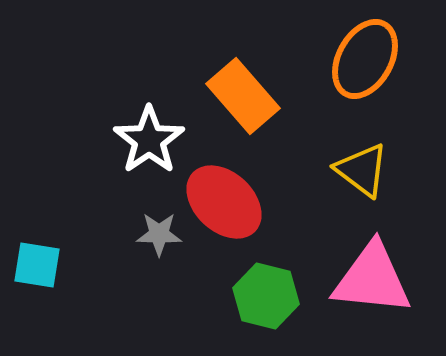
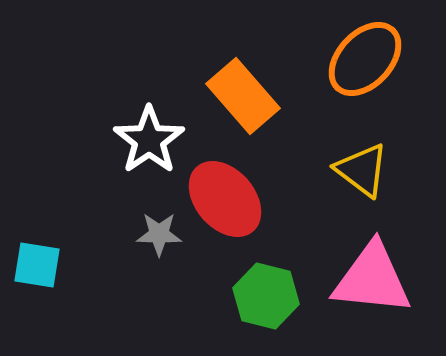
orange ellipse: rotated 14 degrees clockwise
red ellipse: moved 1 px right, 3 px up; rotated 6 degrees clockwise
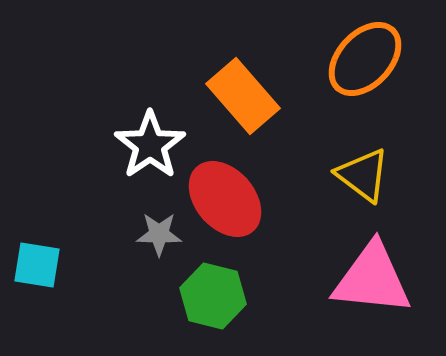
white star: moved 1 px right, 5 px down
yellow triangle: moved 1 px right, 5 px down
green hexagon: moved 53 px left
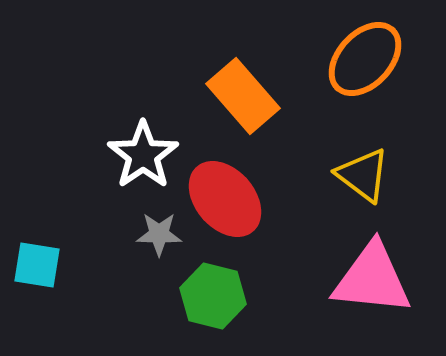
white star: moved 7 px left, 10 px down
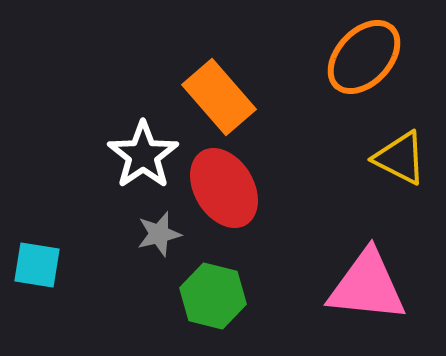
orange ellipse: moved 1 px left, 2 px up
orange rectangle: moved 24 px left, 1 px down
yellow triangle: moved 37 px right, 17 px up; rotated 10 degrees counterclockwise
red ellipse: moved 1 px left, 11 px up; rotated 10 degrees clockwise
gray star: rotated 15 degrees counterclockwise
pink triangle: moved 5 px left, 7 px down
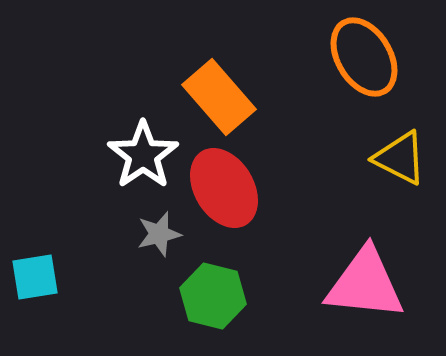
orange ellipse: rotated 74 degrees counterclockwise
cyan square: moved 2 px left, 12 px down; rotated 18 degrees counterclockwise
pink triangle: moved 2 px left, 2 px up
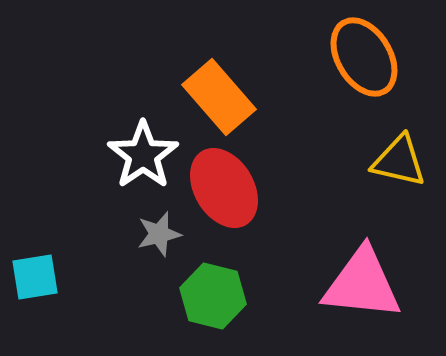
yellow triangle: moved 1 px left, 3 px down; rotated 14 degrees counterclockwise
pink triangle: moved 3 px left
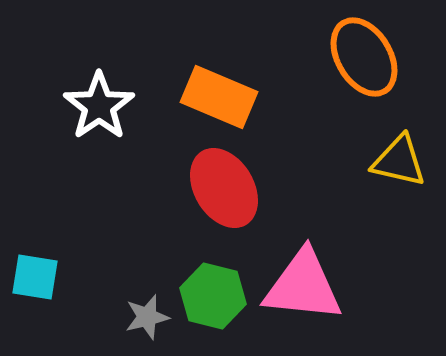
orange rectangle: rotated 26 degrees counterclockwise
white star: moved 44 px left, 49 px up
gray star: moved 12 px left, 83 px down
cyan square: rotated 18 degrees clockwise
pink triangle: moved 59 px left, 2 px down
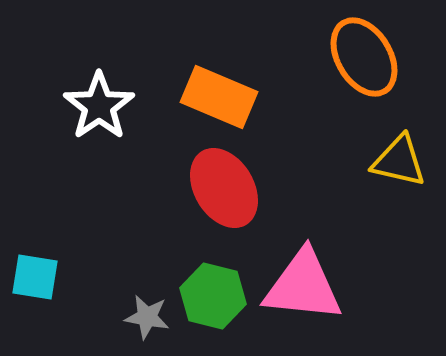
gray star: rotated 24 degrees clockwise
